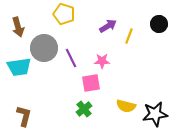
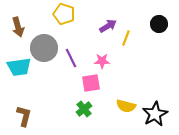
yellow line: moved 3 px left, 2 px down
black star: rotated 20 degrees counterclockwise
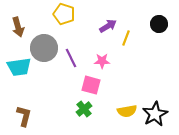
pink square: moved 2 px down; rotated 24 degrees clockwise
yellow semicircle: moved 1 px right, 5 px down; rotated 24 degrees counterclockwise
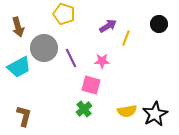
cyan trapezoid: rotated 20 degrees counterclockwise
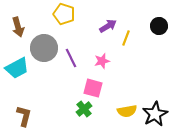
black circle: moved 2 px down
pink star: rotated 14 degrees counterclockwise
cyan trapezoid: moved 2 px left, 1 px down
pink square: moved 2 px right, 3 px down
